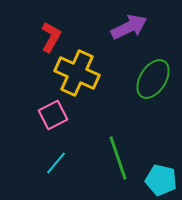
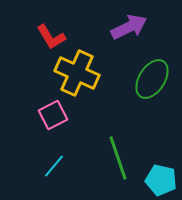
red L-shape: rotated 120 degrees clockwise
green ellipse: moved 1 px left
cyan line: moved 2 px left, 3 px down
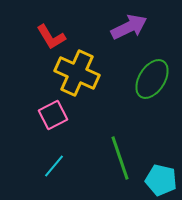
green line: moved 2 px right
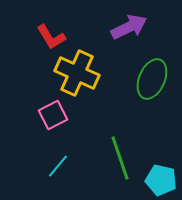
green ellipse: rotated 9 degrees counterclockwise
cyan line: moved 4 px right
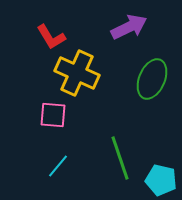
pink square: rotated 32 degrees clockwise
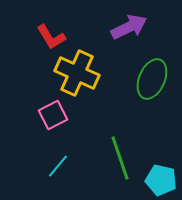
pink square: rotated 32 degrees counterclockwise
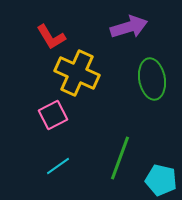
purple arrow: rotated 9 degrees clockwise
green ellipse: rotated 33 degrees counterclockwise
green line: rotated 39 degrees clockwise
cyan line: rotated 15 degrees clockwise
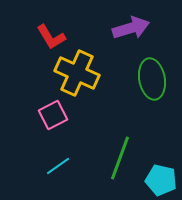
purple arrow: moved 2 px right, 1 px down
